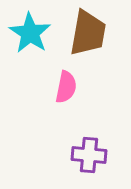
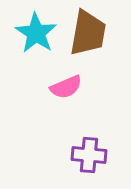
cyan star: moved 6 px right
pink semicircle: rotated 56 degrees clockwise
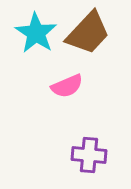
brown trapezoid: rotated 33 degrees clockwise
pink semicircle: moved 1 px right, 1 px up
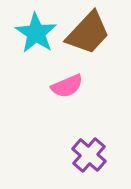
purple cross: rotated 36 degrees clockwise
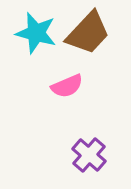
cyan star: rotated 18 degrees counterclockwise
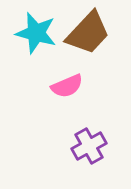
purple cross: moved 9 px up; rotated 20 degrees clockwise
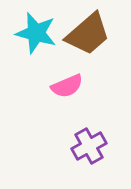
brown trapezoid: moved 1 px down; rotated 6 degrees clockwise
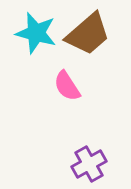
pink semicircle: rotated 80 degrees clockwise
purple cross: moved 18 px down
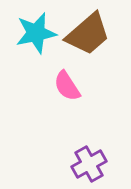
cyan star: rotated 27 degrees counterclockwise
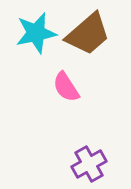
pink semicircle: moved 1 px left, 1 px down
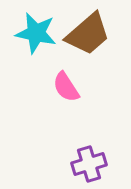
cyan star: rotated 24 degrees clockwise
purple cross: rotated 12 degrees clockwise
